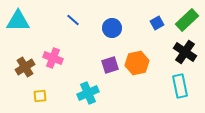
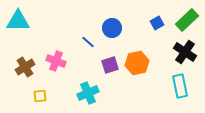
blue line: moved 15 px right, 22 px down
pink cross: moved 3 px right, 3 px down
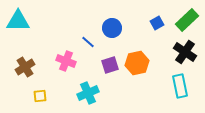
pink cross: moved 10 px right
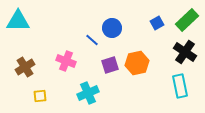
blue line: moved 4 px right, 2 px up
